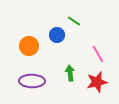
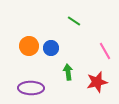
blue circle: moved 6 px left, 13 px down
pink line: moved 7 px right, 3 px up
green arrow: moved 2 px left, 1 px up
purple ellipse: moved 1 px left, 7 px down
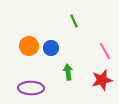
green line: rotated 32 degrees clockwise
red star: moved 5 px right, 2 px up
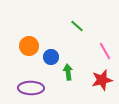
green line: moved 3 px right, 5 px down; rotated 24 degrees counterclockwise
blue circle: moved 9 px down
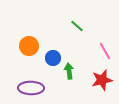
blue circle: moved 2 px right, 1 px down
green arrow: moved 1 px right, 1 px up
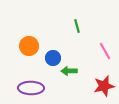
green line: rotated 32 degrees clockwise
green arrow: rotated 84 degrees counterclockwise
red star: moved 2 px right, 6 px down
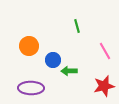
blue circle: moved 2 px down
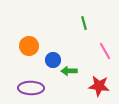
green line: moved 7 px right, 3 px up
red star: moved 5 px left; rotated 20 degrees clockwise
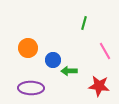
green line: rotated 32 degrees clockwise
orange circle: moved 1 px left, 2 px down
